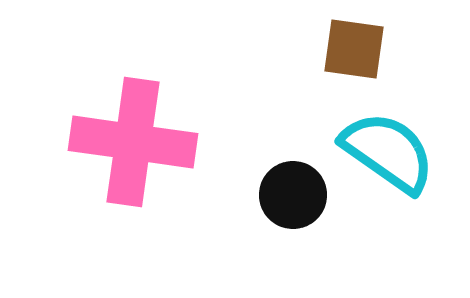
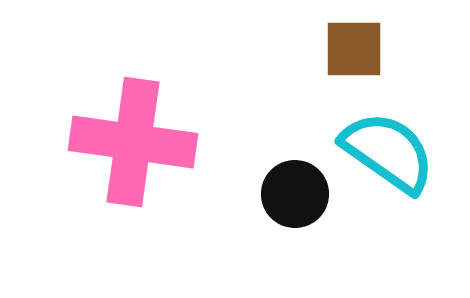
brown square: rotated 8 degrees counterclockwise
black circle: moved 2 px right, 1 px up
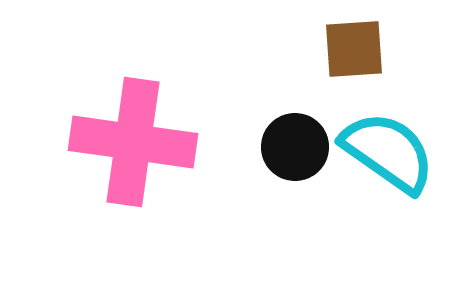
brown square: rotated 4 degrees counterclockwise
black circle: moved 47 px up
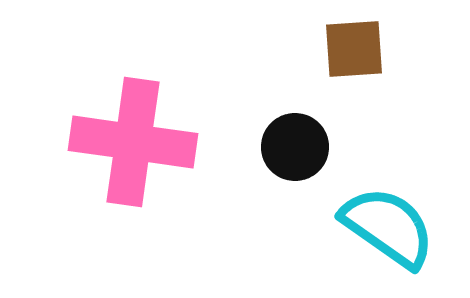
cyan semicircle: moved 75 px down
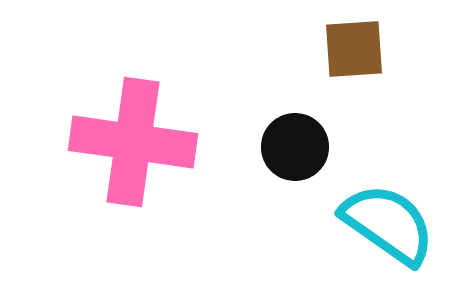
cyan semicircle: moved 3 px up
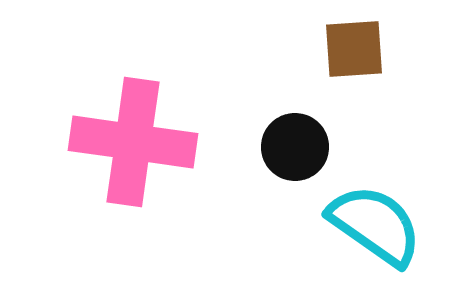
cyan semicircle: moved 13 px left, 1 px down
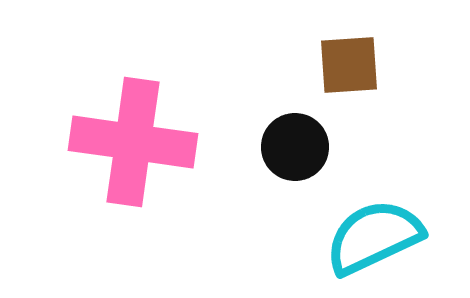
brown square: moved 5 px left, 16 px down
cyan semicircle: moved 1 px left, 12 px down; rotated 60 degrees counterclockwise
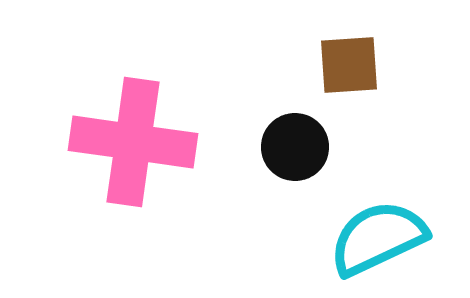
cyan semicircle: moved 4 px right, 1 px down
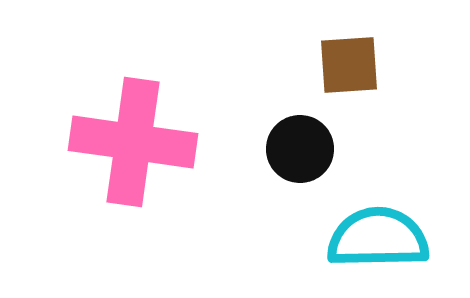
black circle: moved 5 px right, 2 px down
cyan semicircle: rotated 24 degrees clockwise
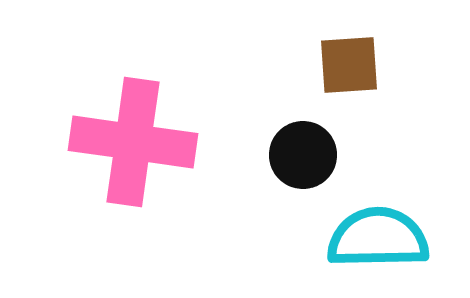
black circle: moved 3 px right, 6 px down
